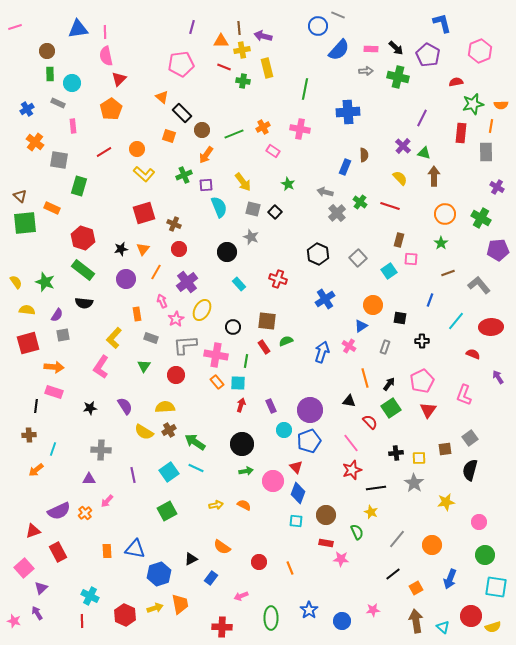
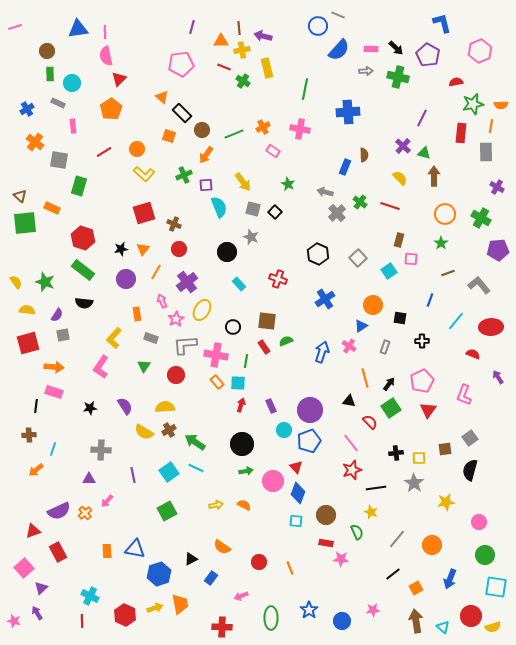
green cross at (243, 81): rotated 24 degrees clockwise
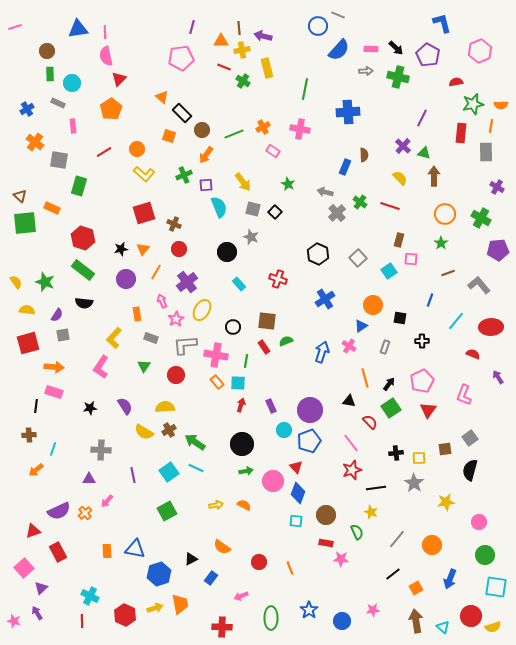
pink pentagon at (181, 64): moved 6 px up
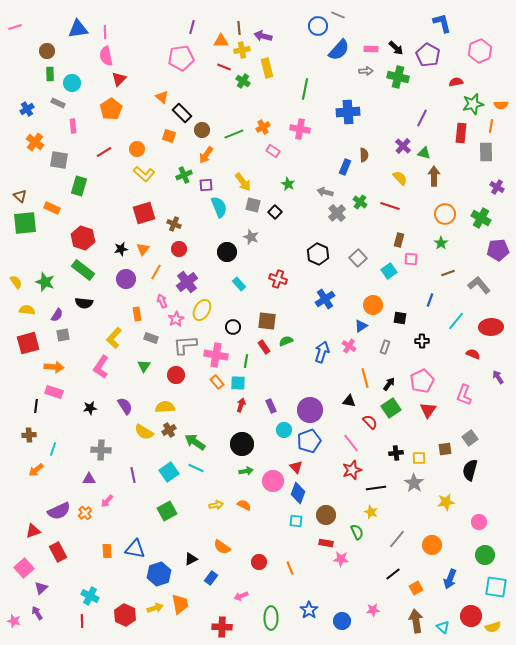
gray square at (253, 209): moved 4 px up
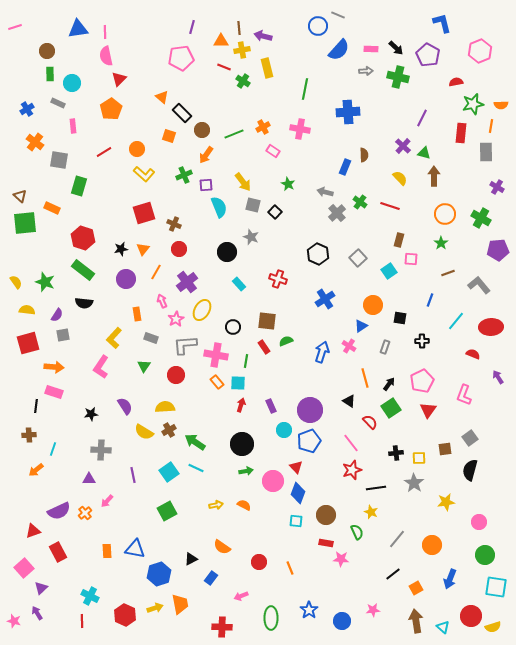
black triangle at (349, 401): rotated 24 degrees clockwise
black star at (90, 408): moved 1 px right, 6 px down
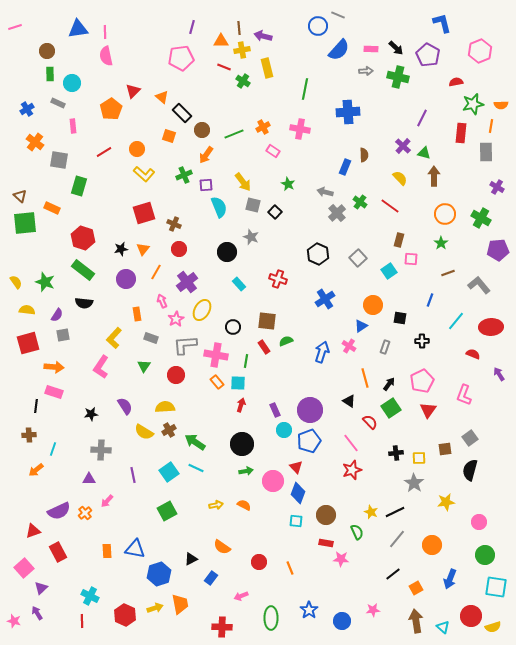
red triangle at (119, 79): moved 14 px right, 12 px down
red line at (390, 206): rotated 18 degrees clockwise
purple arrow at (498, 377): moved 1 px right, 3 px up
purple rectangle at (271, 406): moved 4 px right, 4 px down
black line at (376, 488): moved 19 px right, 24 px down; rotated 18 degrees counterclockwise
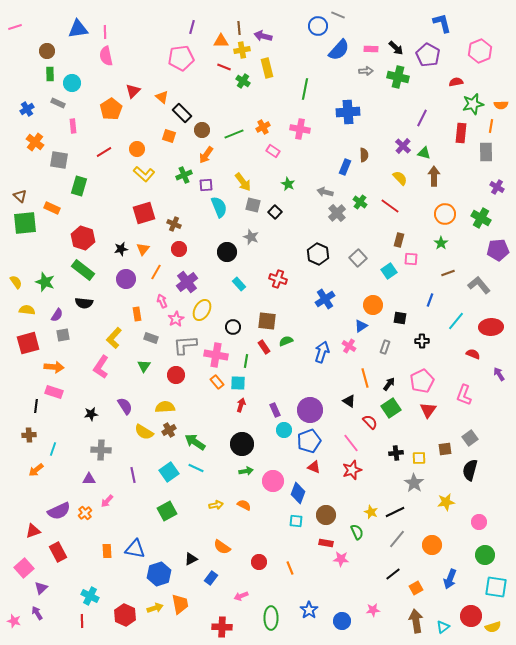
red triangle at (296, 467): moved 18 px right; rotated 24 degrees counterclockwise
cyan triangle at (443, 627): rotated 40 degrees clockwise
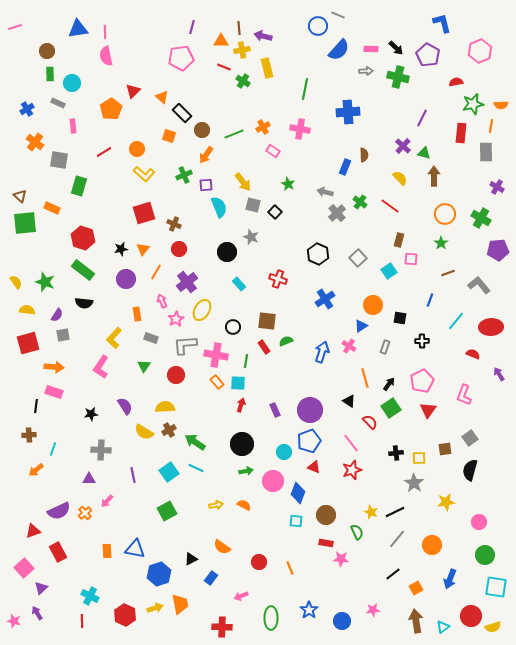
cyan circle at (284, 430): moved 22 px down
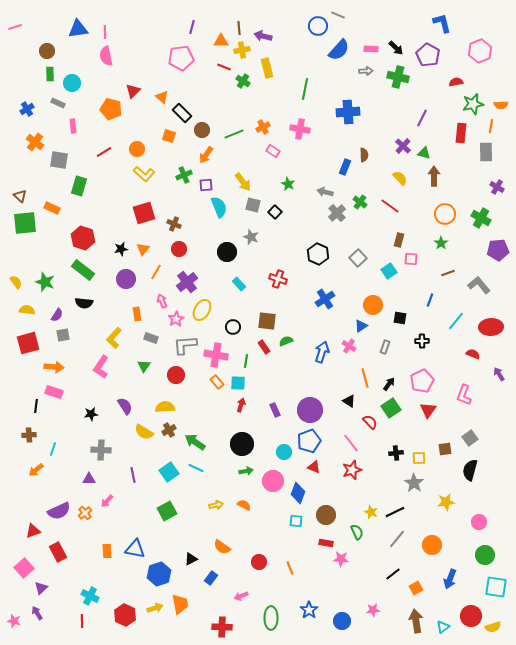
orange pentagon at (111, 109): rotated 25 degrees counterclockwise
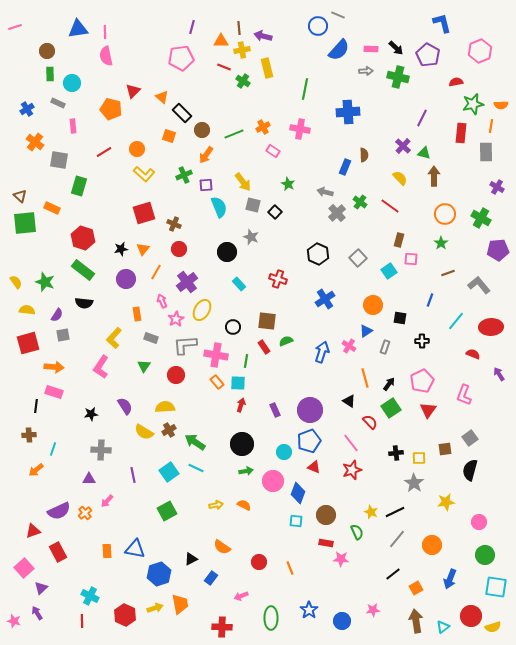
blue triangle at (361, 326): moved 5 px right, 5 px down
